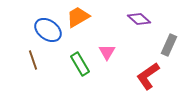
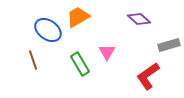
gray rectangle: rotated 50 degrees clockwise
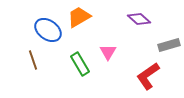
orange trapezoid: moved 1 px right
pink triangle: moved 1 px right
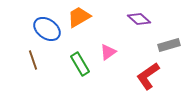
blue ellipse: moved 1 px left, 1 px up
pink triangle: rotated 24 degrees clockwise
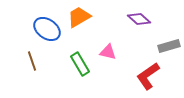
gray rectangle: moved 1 px down
pink triangle: rotated 48 degrees clockwise
brown line: moved 1 px left, 1 px down
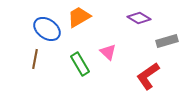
purple diamond: moved 1 px up; rotated 10 degrees counterclockwise
gray rectangle: moved 2 px left, 5 px up
pink triangle: rotated 30 degrees clockwise
brown line: moved 3 px right, 2 px up; rotated 30 degrees clockwise
